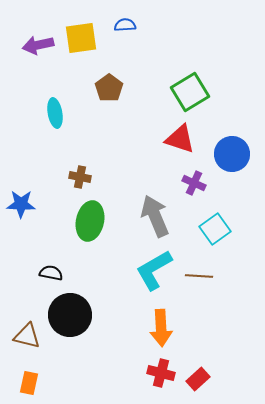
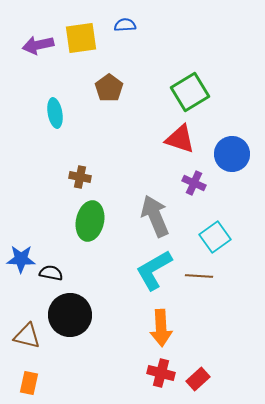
blue star: moved 55 px down
cyan square: moved 8 px down
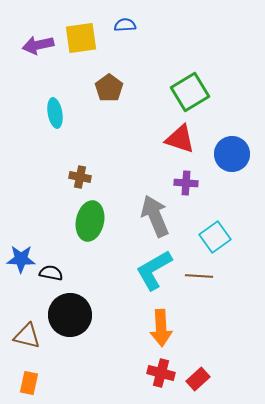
purple cross: moved 8 px left; rotated 20 degrees counterclockwise
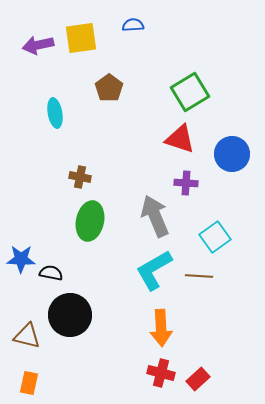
blue semicircle: moved 8 px right
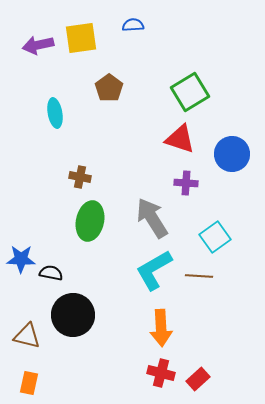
gray arrow: moved 3 px left, 2 px down; rotated 9 degrees counterclockwise
black circle: moved 3 px right
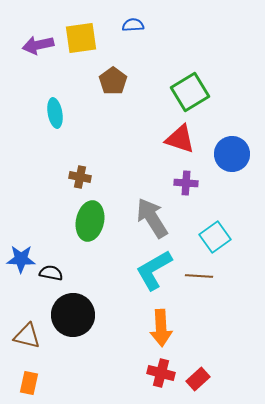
brown pentagon: moved 4 px right, 7 px up
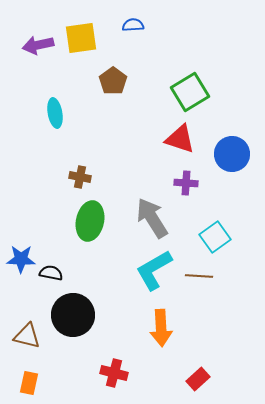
red cross: moved 47 px left
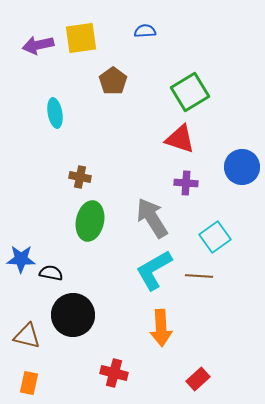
blue semicircle: moved 12 px right, 6 px down
blue circle: moved 10 px right, 13 px down
